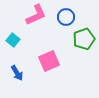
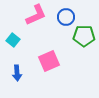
green pentagon: moved 3 px up; rotated 20 degrees clockwise
blue arrow: rotated 28 degrees clockwise
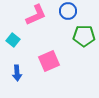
blue circle: moved 2 px right, 6 px up
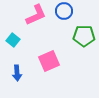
blue circle: moved 4 px left
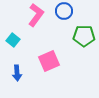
pink L-shape: rotated 30 degrees counterclockwise
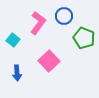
blue circle: moved 5 px down
pink L-shape: moved 2 px right, 8 px down
green pentagon: moved 2 px down; rotated 20 degrees clockwise
pink square: rotated 20 degrees counterclockwise
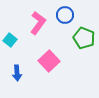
blue circle: moved 1 px right, 1 px up
cyan square: moved 3 px left
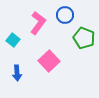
cyan square: moved 3 px right
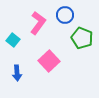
green pentagon: moved 2 px left
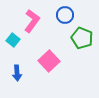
pink L-shape: moved 6 px left, 2 px up
